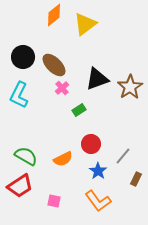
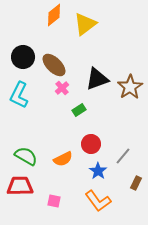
brown rectangle: moved 4 px down
red trapezoid: rotated 148 degrees counterclockwise
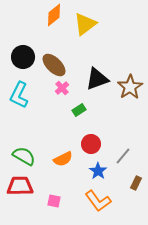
green semicircle: moved 2 px left
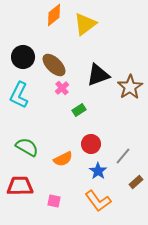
black triangle: moved 1 px right, 4 px up
green semicircle: moved 3 px right, 9 px up
brown rectangle: moved 1 px up; rotated 24 degrees clockwise
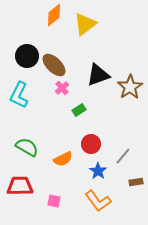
black circle: moved 4 px right, 1 px up
brown rectangle: rotated 32 degrees clockwise
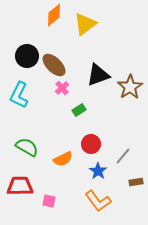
pink square: moved 5 px left
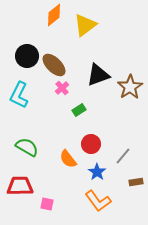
yellow triangle: moved 1 px down
orange semicircle: moved 5 px right; rotated 78 degrees clockwise
blue star: moved 1 px left, 1 px down
pink square: moved 2 px left, 3 px down
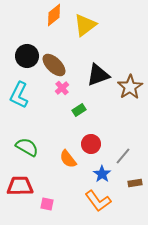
blue star: moved 5 px right, 2 px down
brown rectangle: moved 1 px left, 1 px down
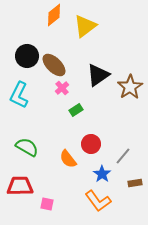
yellow triangle: moved 1 px down
black triangle: rotated 15 degrees counterclockwise
green rectangle: moved 3 px left
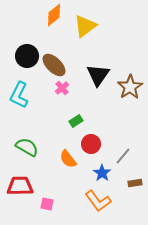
black triangle: rotated 20 degrees counterclockwise
green rectangle: moved 11 px down
blue star: moved 1 px up
